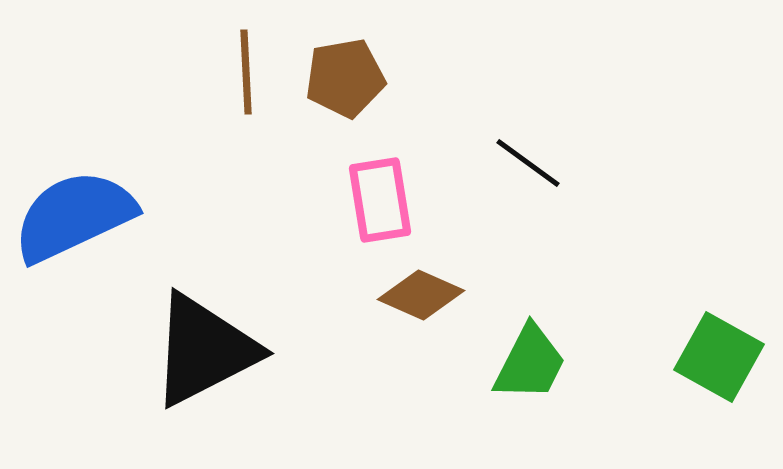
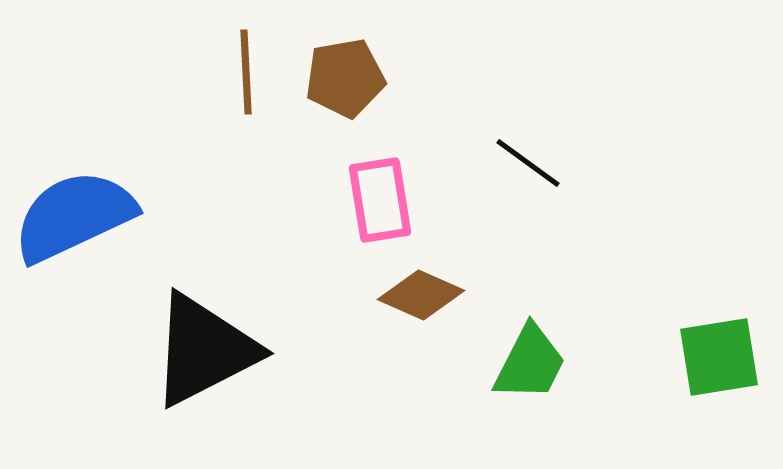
green square: rotated 38 degrees counterclockwise
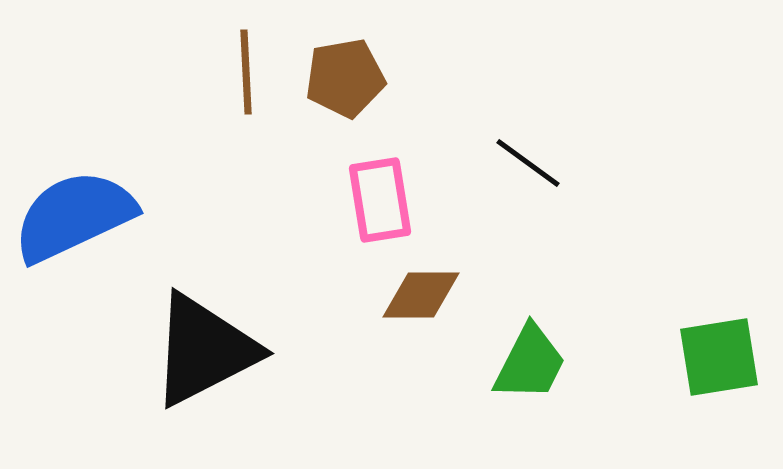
brown diamond: rotated 24 degrees counterclockwise
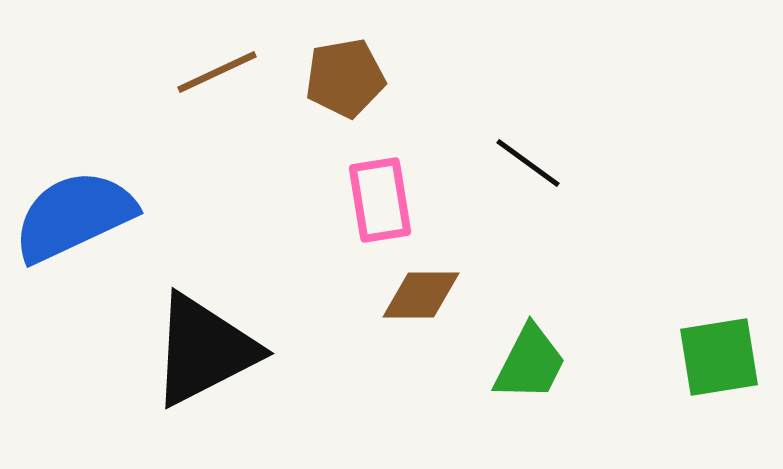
brown line: moved 29 px left; rotated 68 degrees clockwise
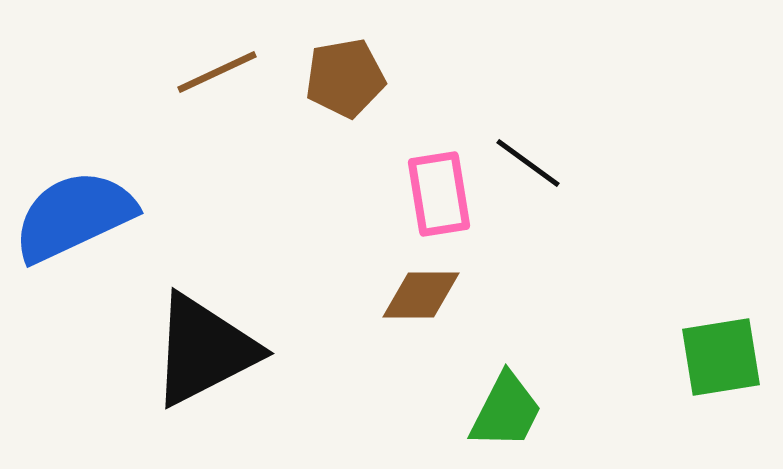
pink rectangle: moved 59 px right, 6 px up
green square: moved 2 px right
green trapezoid: moved 24 px left, 48 px down
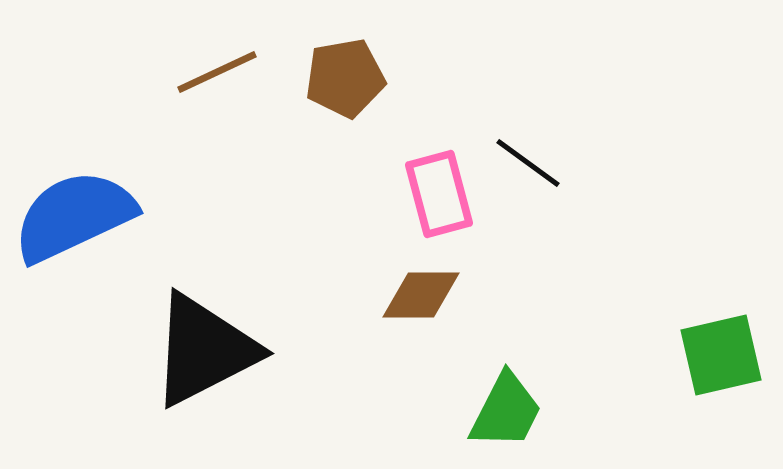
pink rectangle: rotated 6 degrees counterclockwise
green square: moved 2 px up; rotated 4 degrees counterclockwise
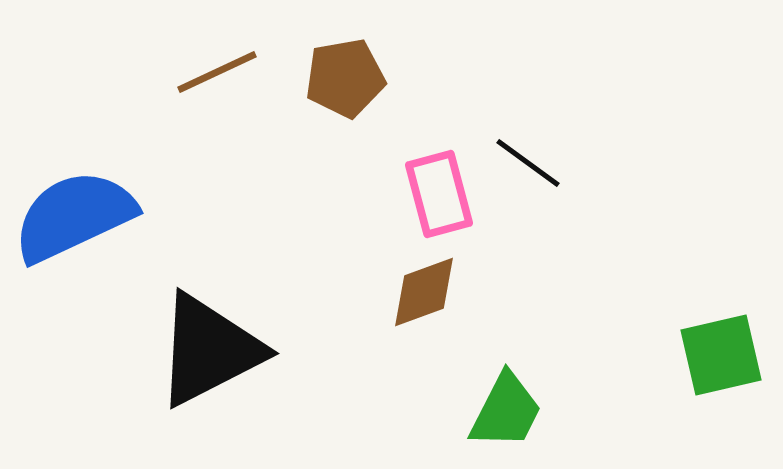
brown diamond: moved 3 px right, 3 px up; rotated 20 degrees counterclockwise
black triangle: moved 5 px right
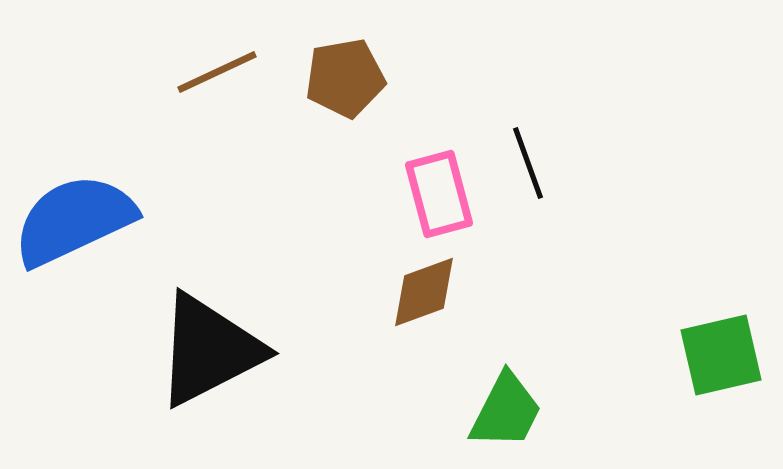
black line: rotated 34 degrees clockwise
blue semicircle: moved 4 px down
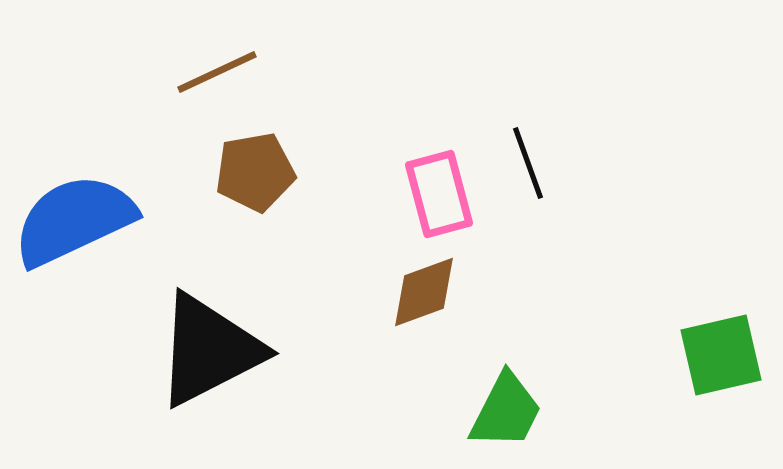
brown pentagon: moved 90 px left, 94 px down
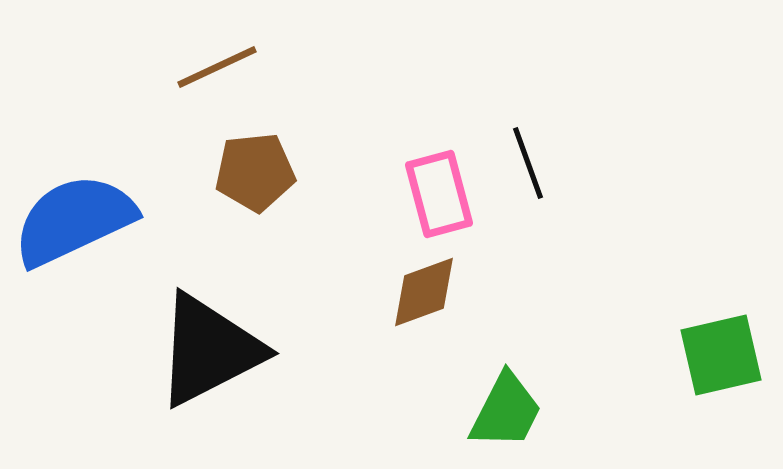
brown line: moved 5 px up
brown pentagon: rotated 4 degrees clockwise
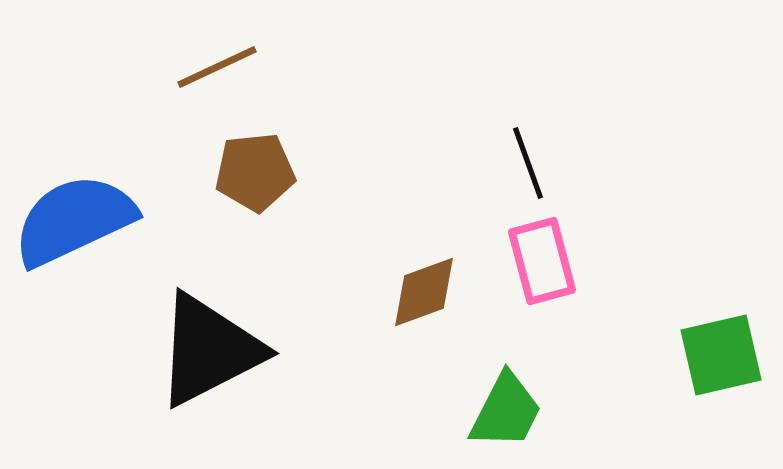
pink rectangle: moved 103 px right, 67 px down
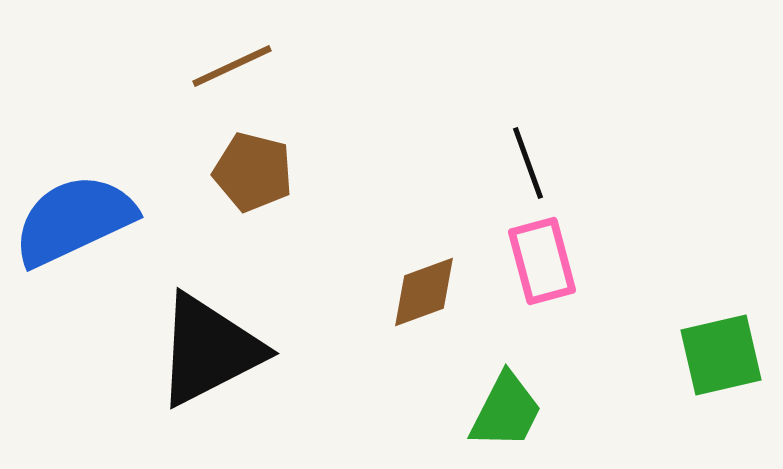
brown line: moved 15 px right, 1 px up
brown pentagon: moved 2 px left; rotated 20 degrees clockwise
